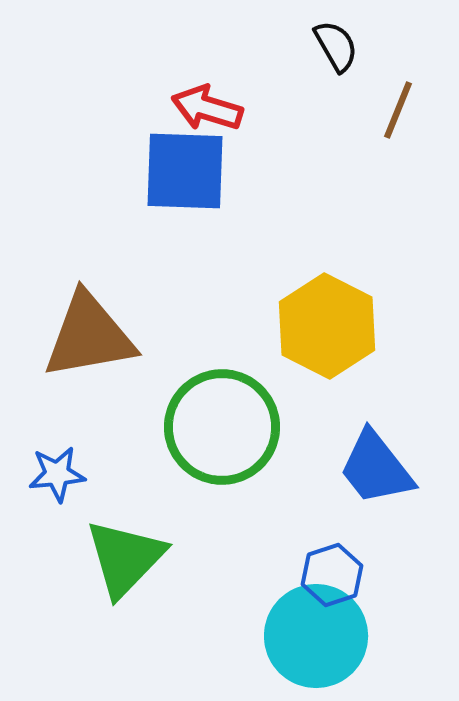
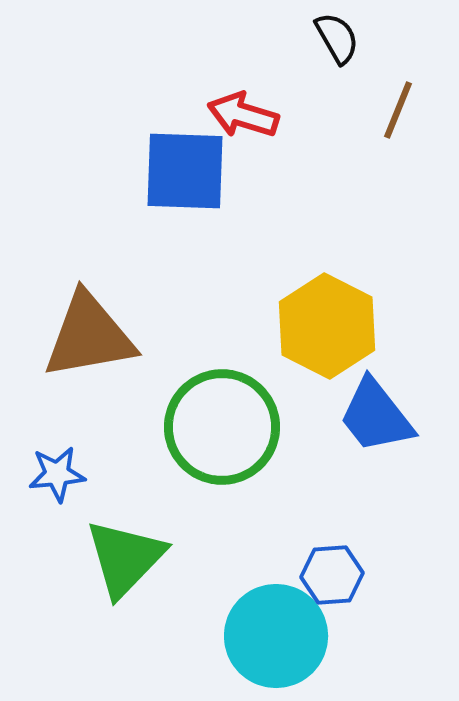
black semicircle: moved 1 px right, 8 px up
red arrow: moved 36 px right, 7 px down
blue trapezoid: moved 52 px up
blue hexagon: rotated 14 degrees clockwise
cyan circle: moved 40 px left
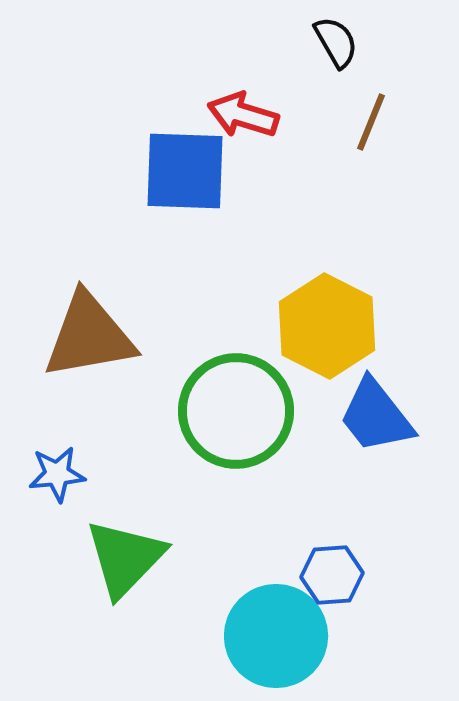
black semicircle: moved 1 px left, 4 px down
brown line: moved 27 px left, 12 px down
green circle: moved 14 px right, 16 px up
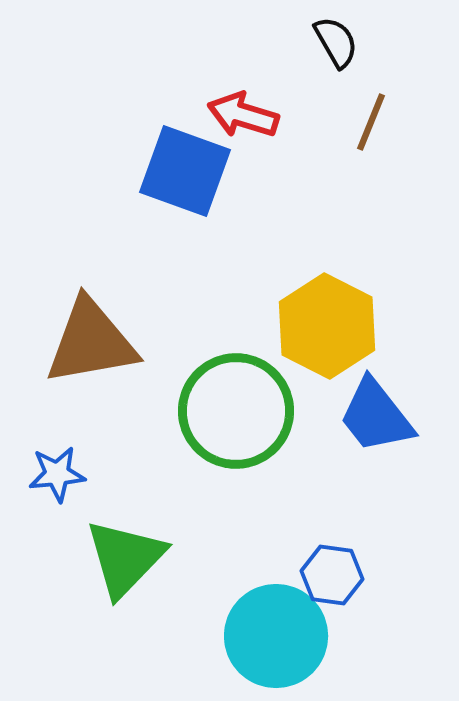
blue square: rotated 18 degrees clockwise
brown triangle: moved 2 px right, 6 px down
blue hexagon: rotated 12 degrees clockwise
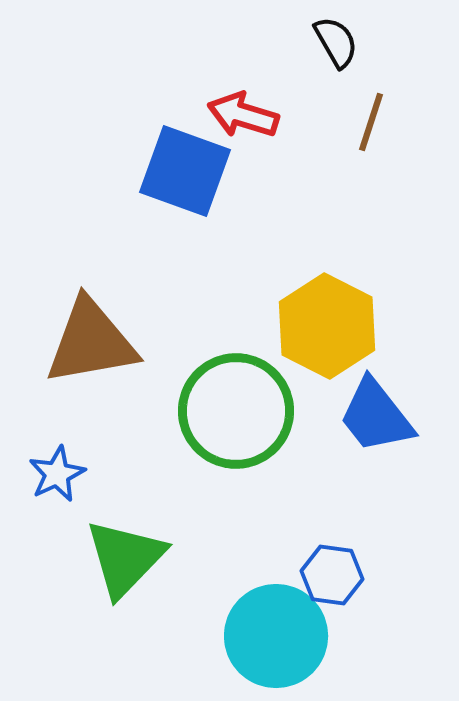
brown line: rotated 4 degrees counterclockwise
blue star: rotated 20 degrees counterclockwise
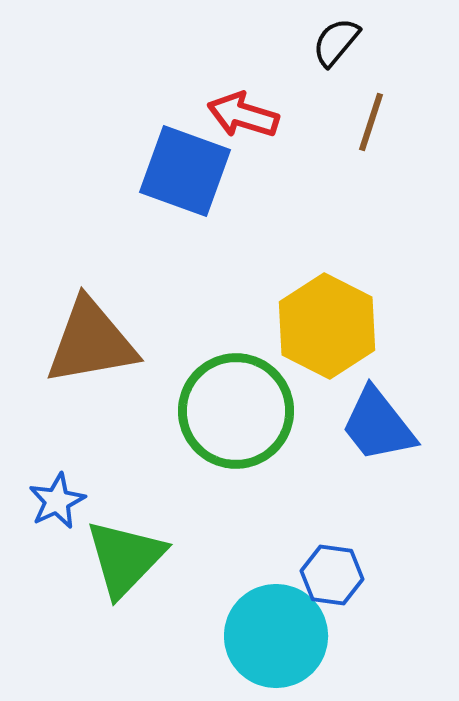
black semicircle: rotated 110 degrees counterclockwise
blue trapezoid: moved 2 px right, 9 px down
blue star: moved 27 px down
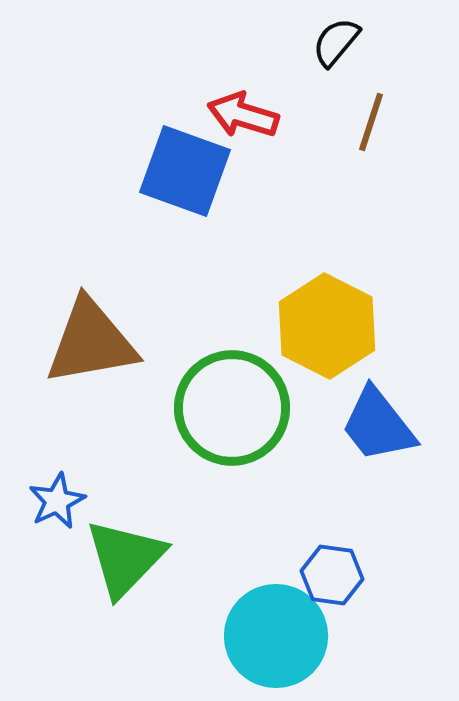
green circle: moved 4 px left, 3 px up
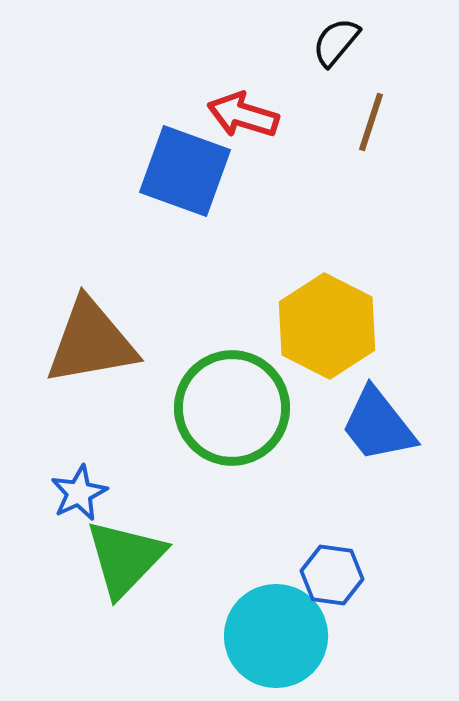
blue star: moved 22 px right, 8 px up
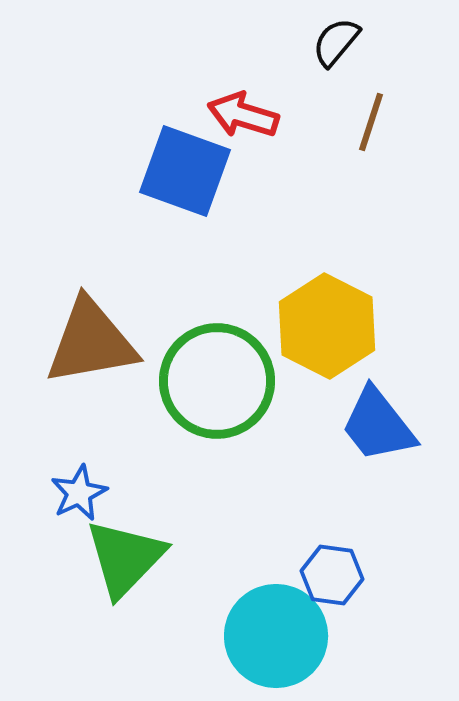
green circle: moved 15 px left, 27 px up
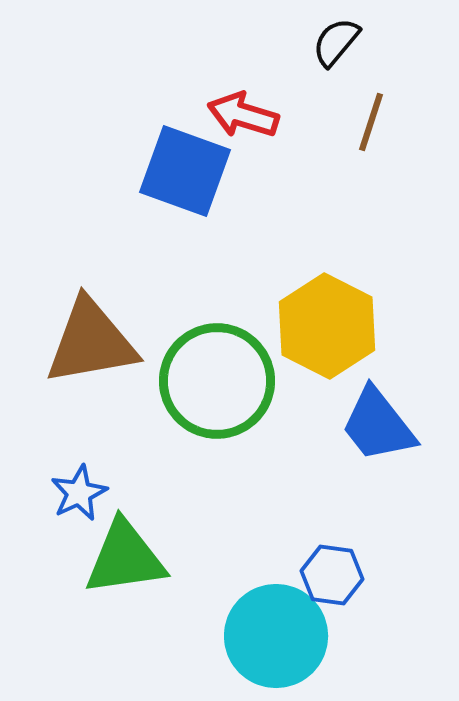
green triangle: rotated 38 degrees clockwise
